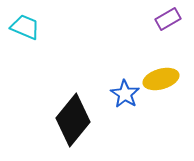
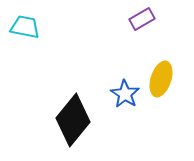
purple rectangle: moved 26 px left
cyan trapezoid: rotated 12 degrees counterclockwise
yellow ellipse: rotated 56 degrees counterclockwise
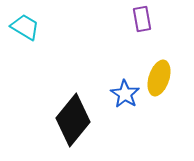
purple rectangle: rotated 70 degrees counterclockwise
cyan trapezoid: rotated 20 degrees clockwise
yellow ellipse: moved 2 px left, 1 px up
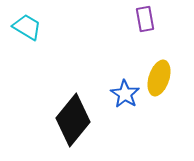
purple rectangle: moved 3 px right
cyan trapezoid: moved 2 px right
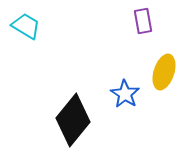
purple rectangle: moved 2 px left, 2 px down
cyan trapezoid: moved 1 px left, 1 px up
yellow ellipse: moved 5 px right, 6 px up
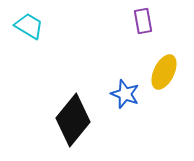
cyan trapezoid: moved 3 px right
yellow ellipse: rotated 8 degrees clockwise
blue star: rotated 12 degrees counterclockwise
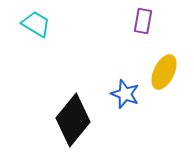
purple rectangle: rotated 20 degrees clockwise
cyan trapezoid: moved 7 px right, 2 px up
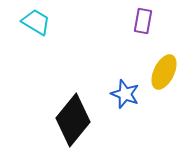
cyan trapezoid: moved 2 px up
